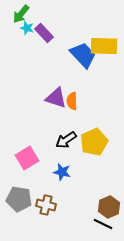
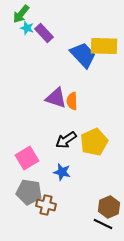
gray pentagon: moved 10 px right, 7 px up
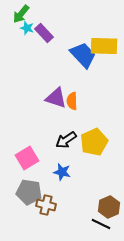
black line: moved 2 px left
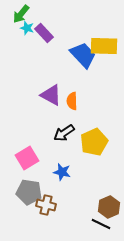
purple triangle: moved 5 px left, 3 px up; rotated 10 degrees clockwise
black arrow: moved 2 px left, 7 px up
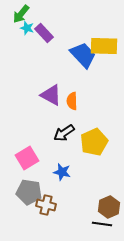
black line: moved 1 px right; rotated 18 degrees counterclockwise
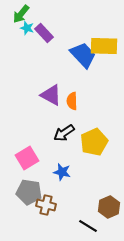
black line: moved 14 px left, 2 px down; rotated 24 degrees clockwise
